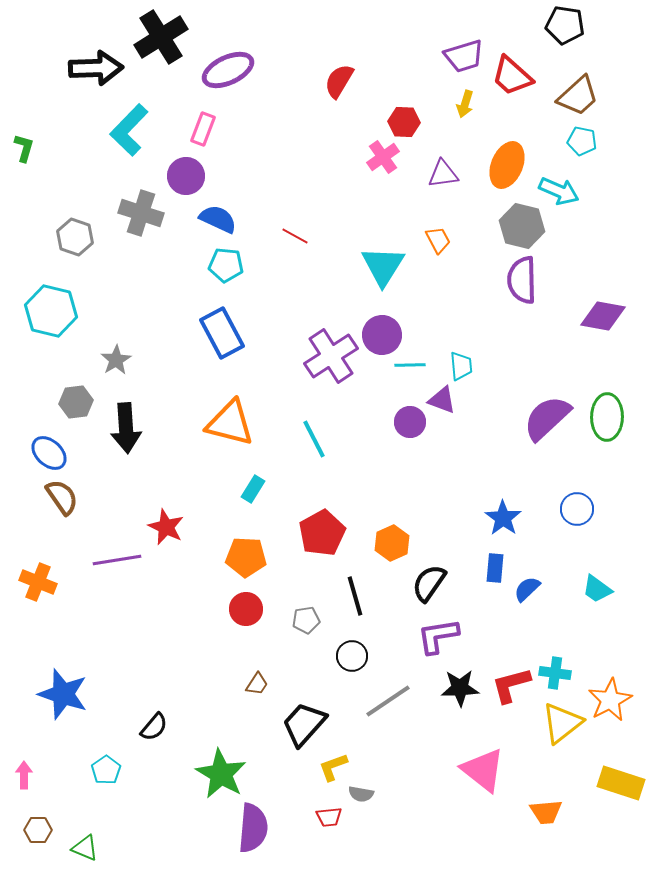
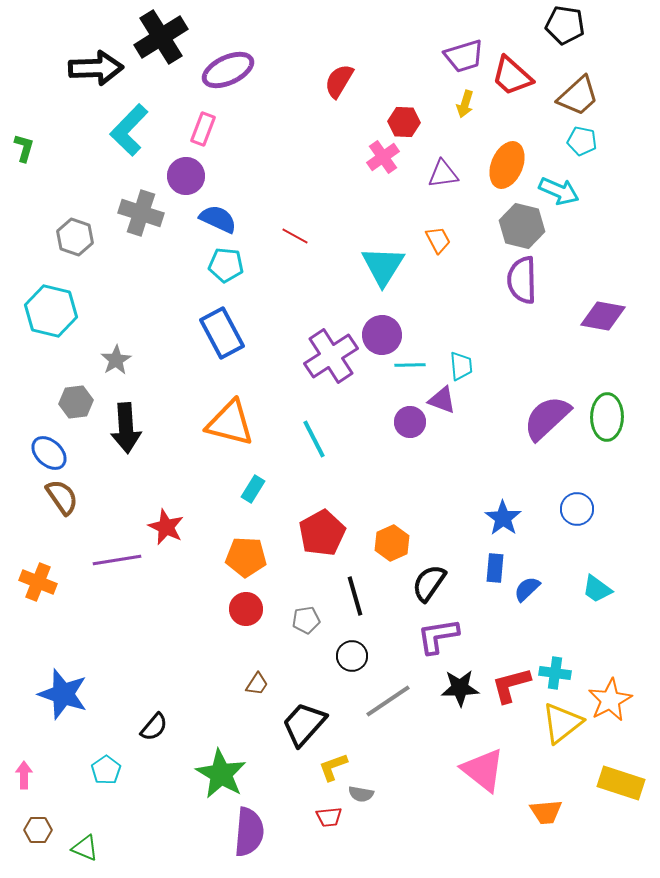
purple semicircle at (253, 828): moved 4 px left, 4 px down
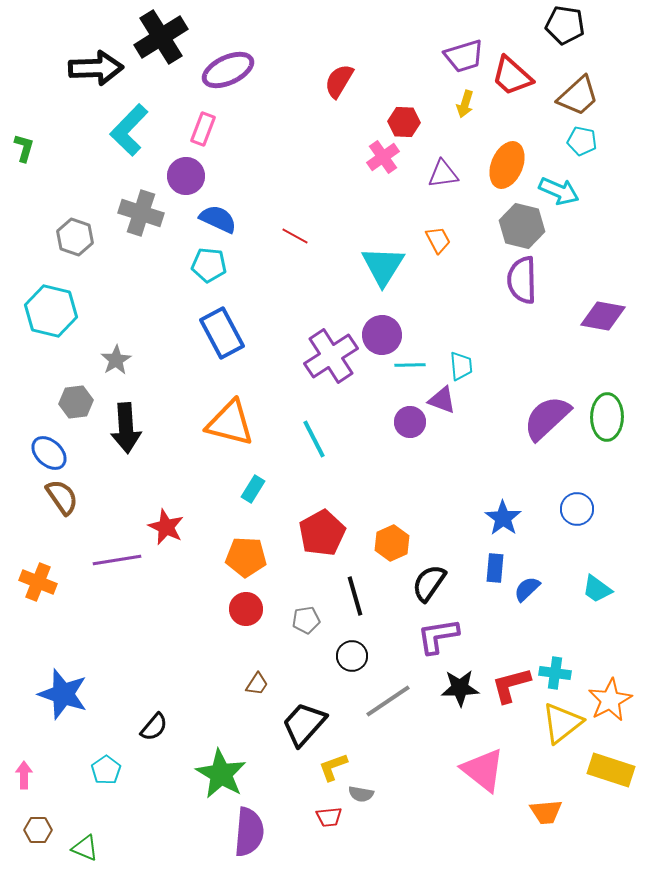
cyan pentagon at (226, 265): moved 17 px left
yellow rectangle at (621, 783): moved 10 px left, 13 px up
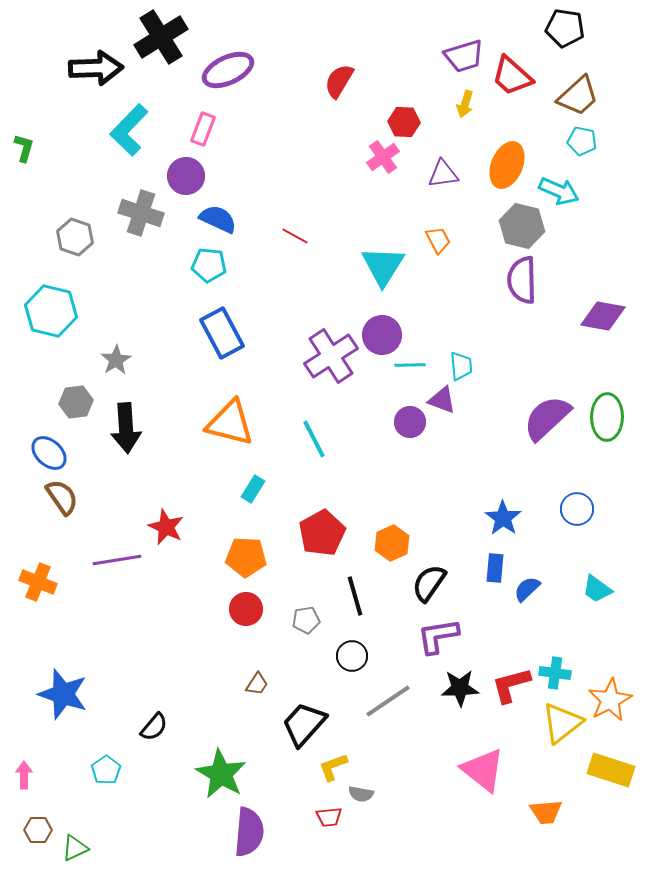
black pentagon at (565, 25): moved 3 px down
green triangle at (85, 848): moved 10 px left; rotated 48 degrees counterclockwise
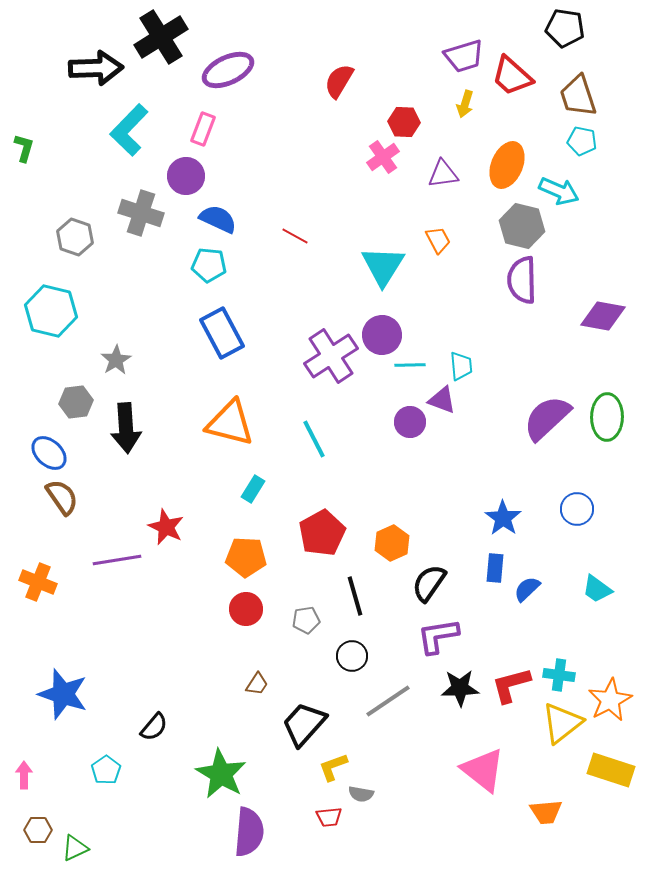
brown trapezoid at (578, 96): rotated 114 degrees clockwise
cyan cross at (555, 673): moved 4 px right, 2 px down
